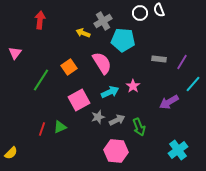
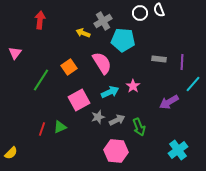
purple line: rotated 28 degrees counterclockwise
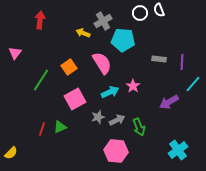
pink square: moved 4 px left, 1 px up
